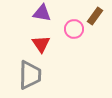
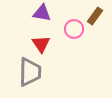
gray trapezoid: moved 3 px up
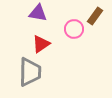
purple triangle: moved 4 px left
red triangle: rotated 30 degrees clockwise
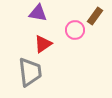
pink circle: moved 1 px right, 1 px down
red triangle: moved 2 px right
gray trapezoid: rotated 8 degrees counterclockwise
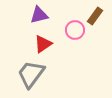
purple triangle: moved 1 px right, 2 px down; rotated 24 degrees counterclockwise
gray trapezoid: moved 1 px right, 2 px down; rotated 136 degrees counterclockwise
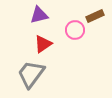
brown rectangle: rotated 30 degrees clockwise
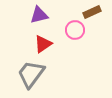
brown rectangle: moved 3 px left, 4 px up
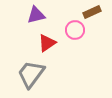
purple triangle: moved 3 px left
red triangle: moved 4 px right, 1 px up
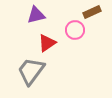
gray trapezoid: moved 3 px up
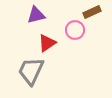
gray trapezoid: rotated 12 degrees counterclockwise
